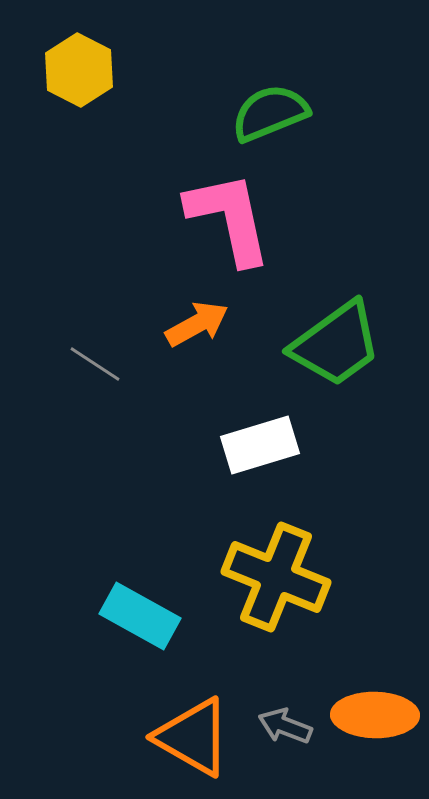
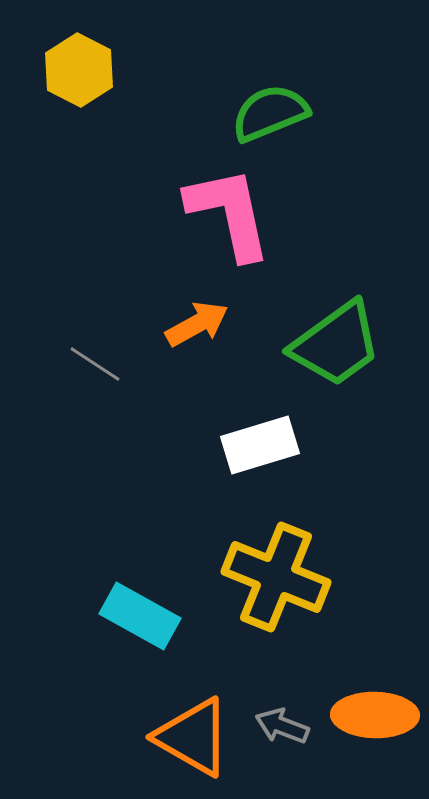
pink L-shape: moved 5 px up
gray arrow: moved 3 px left
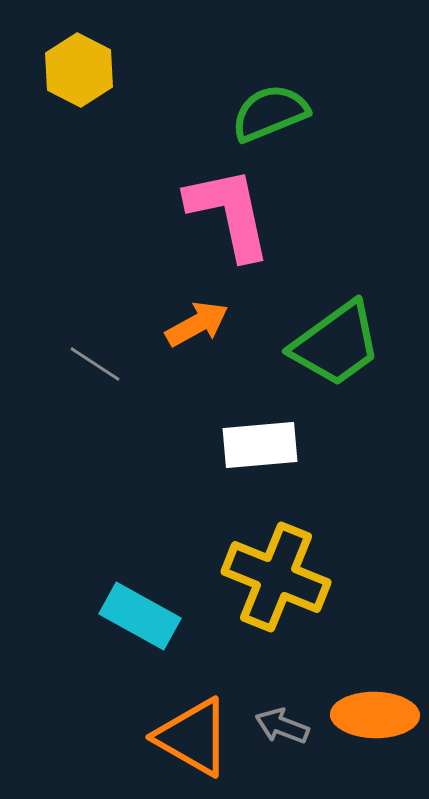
white rectangle: rotated 12 degrees clockwise
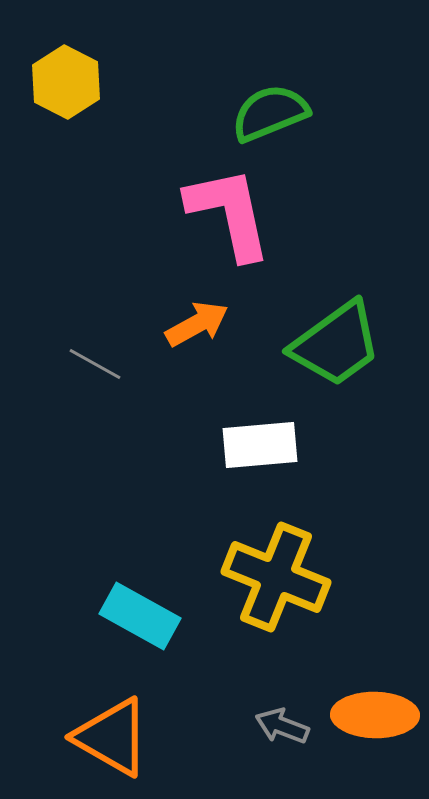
yellow hexagon: moved 13 px left, 12 px down
gray line: rotated 4 degrees counterclockwise
orange triangle: moved 81 px left
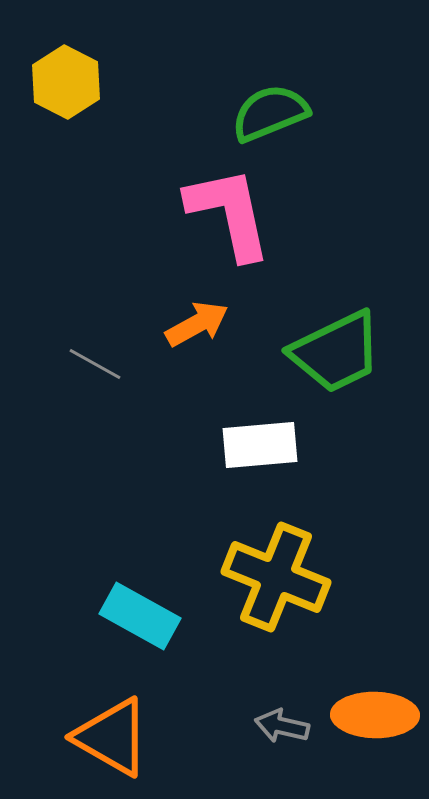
green trapezoid: moved 8 px down; rotated 10 degrees clockwise
gray arrow: rotated 8 degrees counterclockwise
